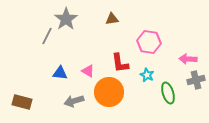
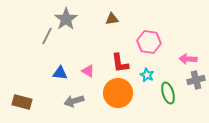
orange circle: moved 9 px right, 1 px down
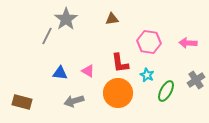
pink arrow: moved 16 px up
gray cross: rotated 18 degrees counterclockwise
green ellipse: moved 2 px left, 2 px up; rotated 45 degrees clockwise
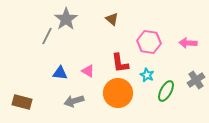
brown triangle: rotated 48 degrees clockwise
